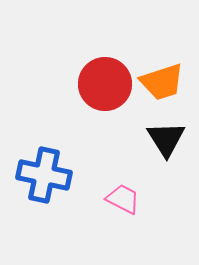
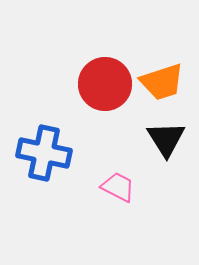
blue cross: moved 22 px up
pink trapezoid: moved 5 px left, 12 px up
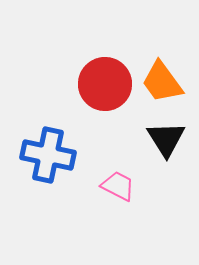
orange trapezoid: rotated 72 degrees clockwise
blue cross: moved 4 px right, 2 px down
pink trapezoid: moved 1 px up
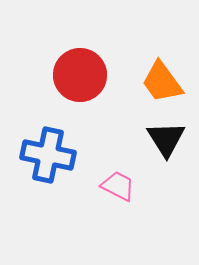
red circle: moved 25 px left, 9 px up
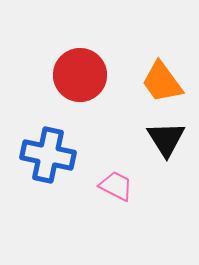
pink trapezoid: moved 2 px left
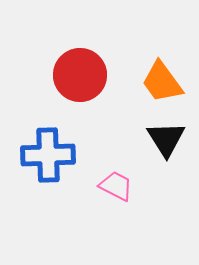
blue cross: rotated 14 degrees counterclockwise
